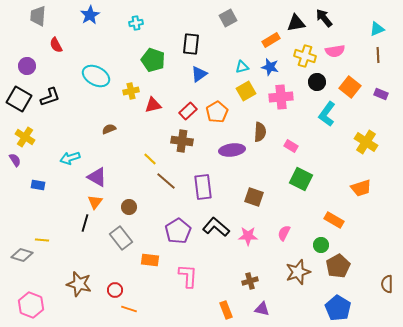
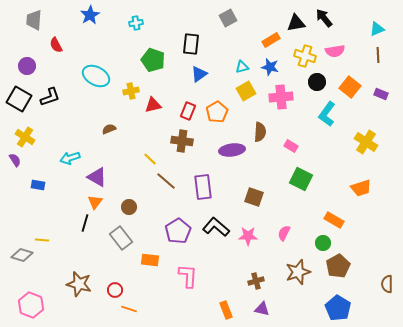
gray trapezoid at (38, 16): moved 4 px left, 4 px down
red rectangle at (188, 111): rotated 24 degrees counterclockwise
green circle at (321, 245): moved 2 px right, 2 px up
brown cross at (250, 281): moved 6 px right
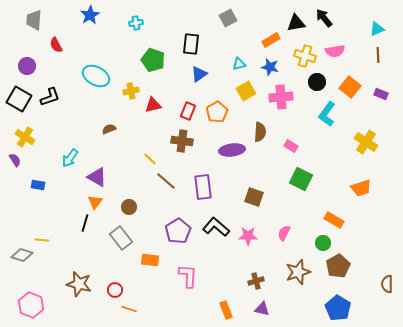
cyan triangle at (242, 67): moved 3 px left, 3 px up
cyan arrow at (70, 158): rotated 36 degrees counterclockwise
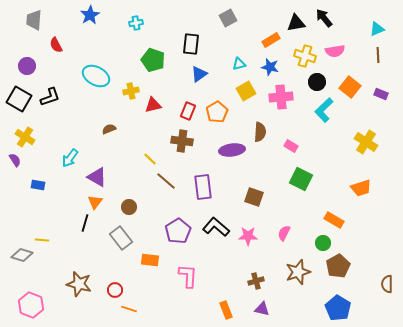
cyan L-shape at (327, 114): moved 3 px left, 4 px up; rotated 10 degrees clockwise
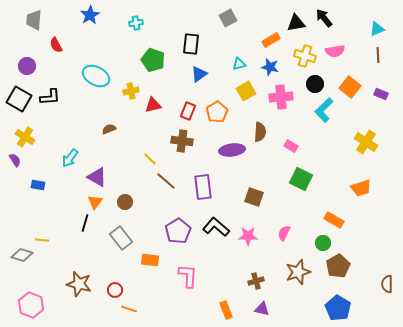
black circle at (317, 82): moved 2 px left, 2 px down
black L-shape at (50, 97): rotated 15 degrees clockwise
brown circle at (129, 207): moved 4 px left, 5 px up
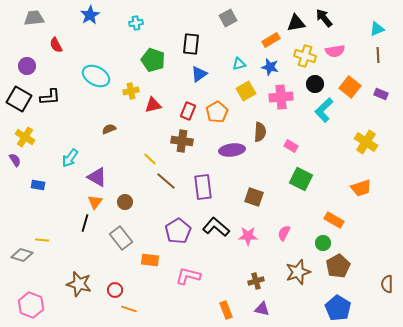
gray trapezoid at (34, 20): moved 2 px up; rotated 80 degrees clockwise
pink L-shape at (188, 276): rotated 80 degrees counterclockwise
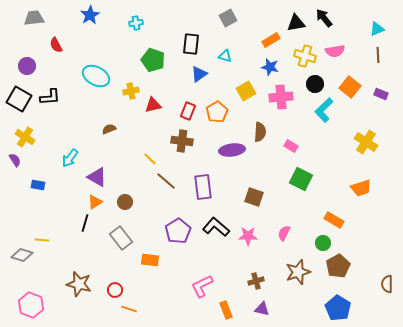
cyan triangle at (239, 64): moved 14 px left, 8 px up; rotated 32 degrees clockwise
orange triangle at (95, 202): rotated 21 degrees clockwise
pink L-shape at (188, 276): moved 14 px right, 10 px down; rotated 40 degrees counterclockwise
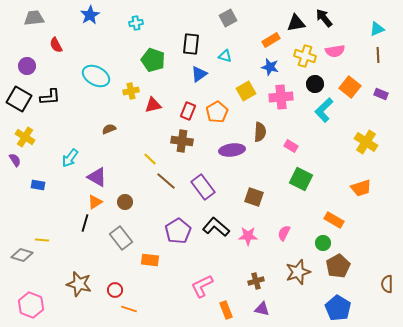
purple rectangle at (203, 187): rotated 30 degrees counterclockwise
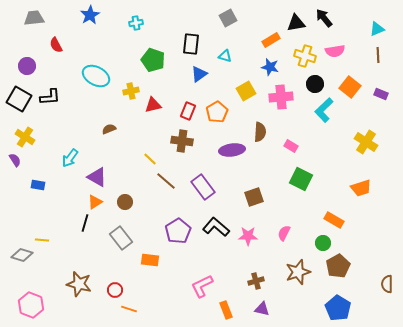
brown square at (254, 197): rotated 36 degrees counterclockwise
